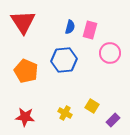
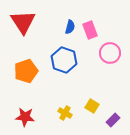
pink rectangle: rotated 36 degrees counterclockwise
blue hexagon: rotated 25 degrees clockwise
orange pentagon: rotated 30 degrees clockwise
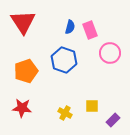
yellow square: rotated 32 degrees counterclockwise
red star: moved 3 px left, 9 px up
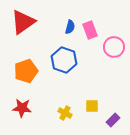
red triangle: rotated 28 degrees clockwise
pink circle: moved 4 px right, 6 px up
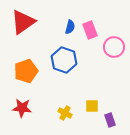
purple rectangle: moved 3 px left; rotated 64 degrees counterclockwise
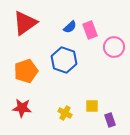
red triangle: moved 2 px right, 1 px down
blue semicircle: rotated 32 degrees clockwise
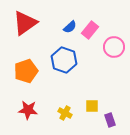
pink rectangle: rotated 60 degrees clockwise
red star: moved 6 px right, 2 px down
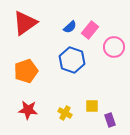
blue hexagon: moved 8 px right
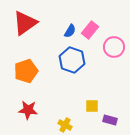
blue semicircle: moved 4 px down; rotated 16 degrees counterclockwise
yellow cross: moved 12 px down
purple rectangle: rotated 56 degrees counterclockwise
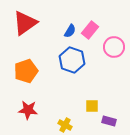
purple rectangle: moved 1 px left, 1 px down
